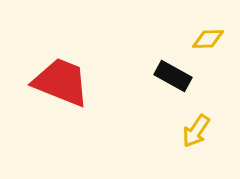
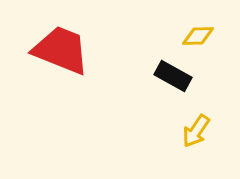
yellow diamond: moved 10 px left, 3 px up
red trapezoid: moved 32 px up
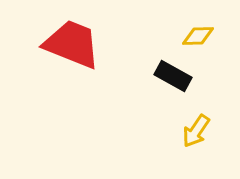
red trapezoid: moved 11 px right, 6 px up
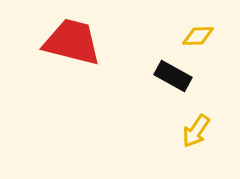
red trapezoid: moved 2 px up; rotated 8 degrees counterclockwise
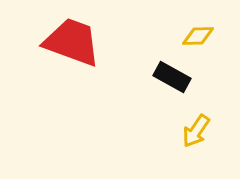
red trapezoid: rotated 6 degrees clockwise
black rectangle: moved 1 px left, 1 px down
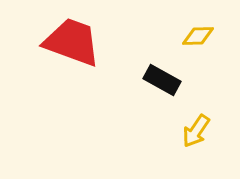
black rectangle: moved 10 px left, 3 px down
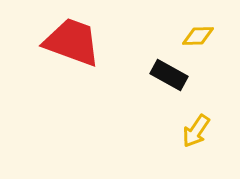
black rectangle: moved 7 px right, 5 px up
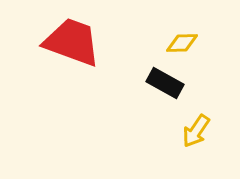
yellow diamond: moved 16 px left, 7 px down
black rectangle: moved 4 px left, 8 px down
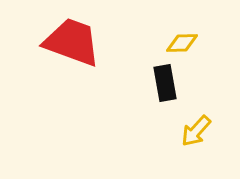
black rectangle: rotated 51 degrees clockwise
yellow arrow: rotated 8 degrees clockwise
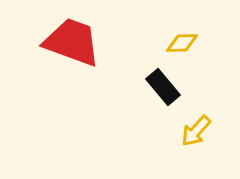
black rectangle: moved 2 px left, 4 px down; rotated 30 degrees counterclockwise
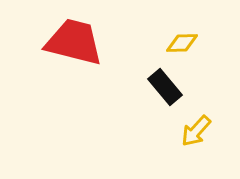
red trapezoid: moved 2 px right; rotated 6 degrees counterclockwise
black rectangle: moved 2 px right
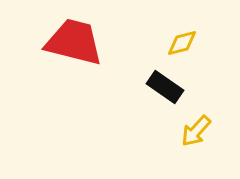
yellow diamond: rotated 12 degrees counterclockwise
black rectangle: rotated 15 degrees counterclockwise
